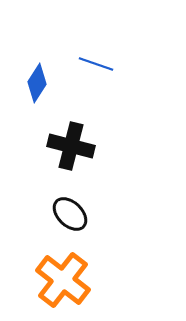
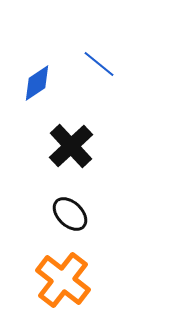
blue line: moved 3 px right; rotated 20 degrees clockwise
blue diamond: rotated 24 degrees clockwise
black cross: rotated 33 degrees clockwise
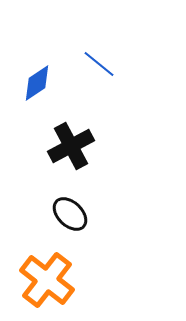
black cross: rotated 15 degrees clockwise
orange cross: moved 16 px left
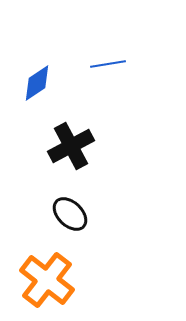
blue line: moved 9 px right; rotated 48 degrees counterclockwise
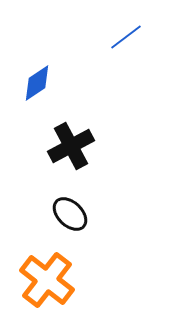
blue line: moved 18 px right, 27 px up; rotated 28 degrees counterclockwise
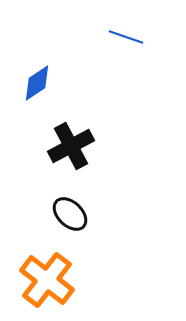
blue line: rotated 56 degrees clockwise
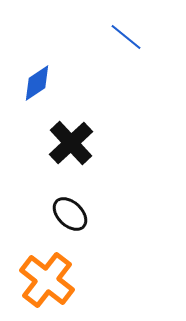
blue line: rotated 20 degrees clockwise
black cross: moved 3 px up; rotated 15 degrees counterclockwise
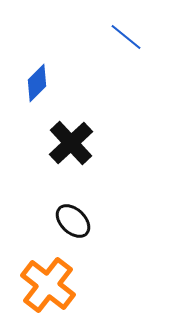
blue diamond: rotated 12 degrees counterclockwise
black ellipse: moved 3 px right, 7 px down
orange cross: moved 1 px right, 5 px down
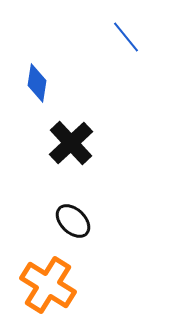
blue line: rotated 12 degrees clockwise
blue diamond: rotated 36 degrees counterclockwise
orange cross: rotated 6 degrees counterclockwise
